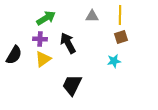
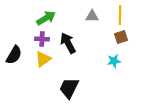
purple cross: moved 2 px right
black trapezoid: moved 3 px left, 3 px down
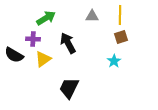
purple cross: moved 9 px left
black semicircle: rotated 90 degrees clockwise
cyan star: rotated 24 degrees counterclockwise
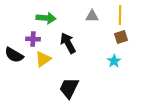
green arrow: rotated 36 degrees clockwise
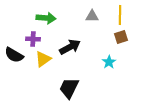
black arrow: moved 2 px right, 4 px down; rotated 90 degrees clockwise
cyan star: moved 5 px left, 1 px down
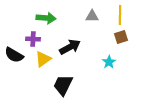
black trapezoid: moved 6 px left, 3 px up
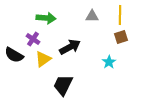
purple cross: rotated 32 degrees clockwise
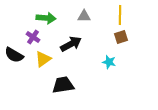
gray triangle: moved 8 px left
purple cross: moved 2 px up
black arrow: moved 1 px right, 3 px up
cyan star: rotated 24 degrees counterclockwise
black trapezoid: rotated 55 degrees clockwise
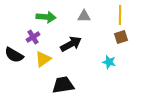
green arrow: moved 1 px up
purple cross: rotated 24 degrees clockwise
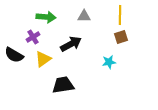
cyan star: rotated 24 degrees counterclockwise
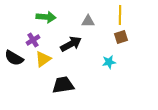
gray triangle: moved 4 px right, 5 px down
purple cross: moved 3 px down
black semicircle: moved 3 px down
